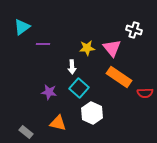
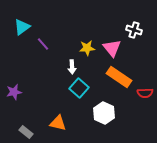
purple line: rotated 48 degrees clockwise
purple star: moved 35 px left; rotated 21 degrees counterclockwise
white hexagon: moved 12 px right
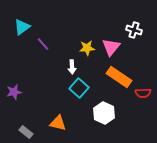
pink triangle: moved 1 px left, 1 px up; rotated 18 degrees clockwise
red semicircle: moved 2 px left
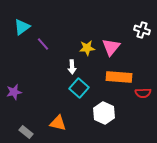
white cross: moved 8 px right
orange rectangle: rotated 30 degrees counterclockwise
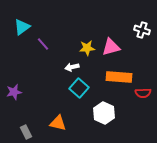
pink triangle: rotated 36 degrees clockwise
white arrow: rotated 80 degrees clockwise
gray rectangle: rotated 24 degrees clockwise
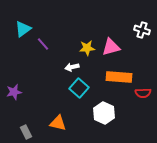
cyan triangle: moved 1 px right, 2 px down
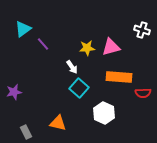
white arrow: rotated 112 degrees counterclockwise
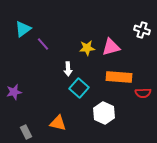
white arrow: moved 4 px left, 2 px down; rotated 32 degrees clockwise
